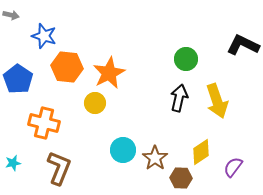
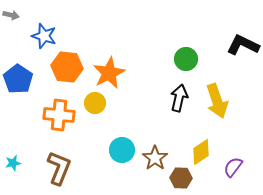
orange cross: moved 15 px right, 8 px up; rotated 8 degrees counterclockwise
cyan circle: moved 1 px left
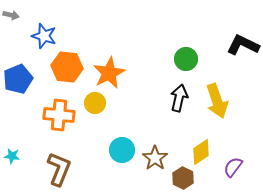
blue pentagon: rotated 16 degrees clockwise
cyan star: moved 1 px left, 7 px up; rotated 21 degrees clockwise
brown L-shape: moved 1 px down
brown hexagon: moved 2 px right; rotated 25 degrees clockwise
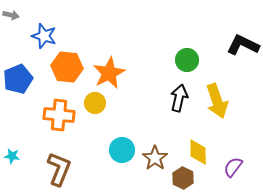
green circle: moved 1 px right, 1 px down
yellow diamond: moved 3 px left; rotated 56 degrees counterclockwise
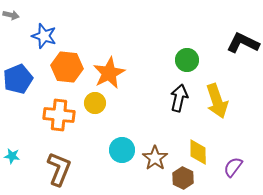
black L-shape: moved 2 px up
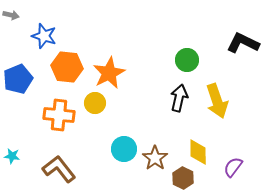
cyan circle: moved 2 px right, 1 px up
brown L-shape: rotated 60 degrees counterclockwise
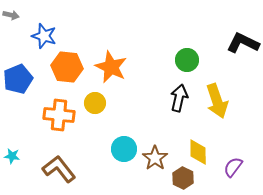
orange star: moved 2 px right, 6 px up; rotated 20 degrees counterclockwise
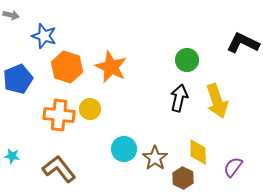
orange hexagon: rotated 12 degrees clockwise
yellow circle: moved 5 px left, 6 px down
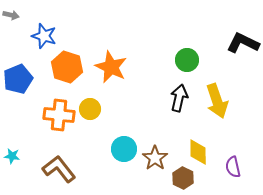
purple semicircle: rotated 50 degrees counterclockwise
